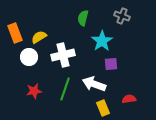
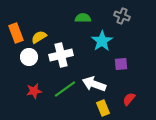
green semicircle: rotated 77 degrees clockwise
orange rectangle: moved 1 px right
white cross: moved 2 px left
purple square: moved 10 px right
green line: rotated 35 degrees clockwise
red semicircle: rotated 40 degrees counterclockwise
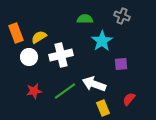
green semicircle: moved 2 px right, 1 px down
green line: moved 2 px down
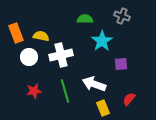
yellow semicircle: moved 2 px right, 1 px up; rotated 42 degrees clockwise
green line: rotated 70 degrees counterclockwise
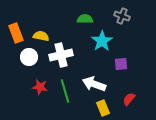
red star: moved 6 px right, 4 px up; rotated 21 degrees clockwise
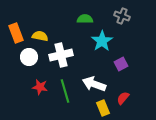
yellow semicircle: moved 1 px left
purple square: rotated 24 degrees counterclockwise
red semicircle: moved 6 px left, 1 px up
